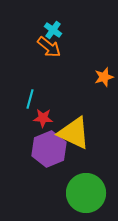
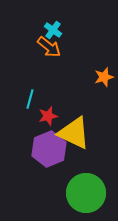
red star: moved 5 px right, 2 px up; rotated 18 degrees counterclockwise
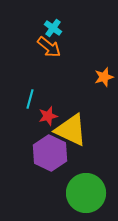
cyan cross: moved 2 px up
yellow triangle: moved 3 px left, 3 px up
purple hexagon: moved 1 px right, 4 px down; rotated 12 degrees counterclockwise
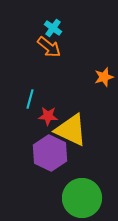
red star: rotated 18 degrees clockwise
green circle: moved 4 px left, 5 px down
